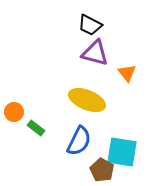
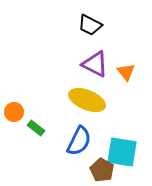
purple triangle: moved 11 px down; rotated 12 degrees clockwise
orange triangle: moved 1 px left, 1 px up
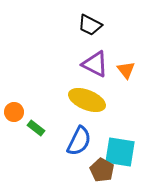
orange triangle: moved 2 px up
cyan square: moved 2 px left
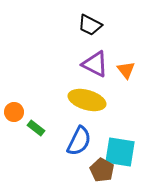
yellow ellipse: rotated 6 degrees counterclockwise
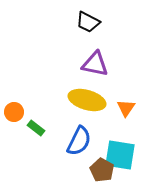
black trapezoid: moved 2 px left, 3 px up
purple triangle: rotated 16 degrees counterclockwise
orange triangle: moved 38 px down; rotated 12 degrees clockwise
cyan square: moved 3 px down
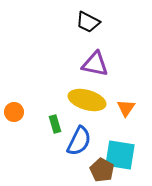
green rectangle: moved 19 px right, 4 px up; rotated 36 degrees clockwise
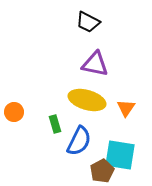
brown pentagon: moved 1 px down; rotated 15 degrees clockwise
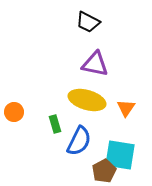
brown pentagon: moved 2 px right
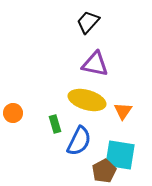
black trapezoid: rotated 105 degrees clockwise
orange triangle: moved 3 px left, 3 px down
orange circle: moved 1 px left, 1 px down
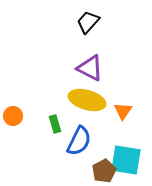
purple triangle: moved 5 px left, 4 px down; rotated 16 degrees clockwise
orange circle: moved 3 px down
cyan square: moved 6 px right, 5 px down
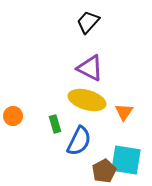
orange triangle: moved 1 px right, 1 px down
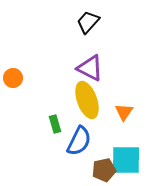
yellow ellipse: rotated 54 degrees clockwise
orange circle: moved 38 px up
cyan square: rotated 8 degrees counterclockwise
brown pentagon: moved 1 px up; rotated 15 degrees clockwise
